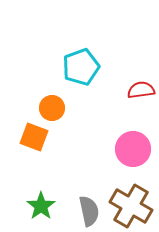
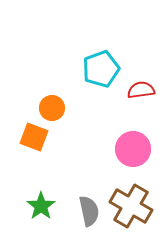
cyan pentagon: moved 20 px right, 2 px down
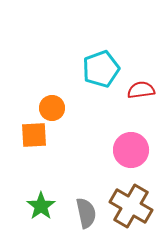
orange square: moved 2 px up; rotated 24 degrees counterclockwise
pink circle: moved 2 px left, 1 px down
gray semicircle: moved 3 px left, 2 px down
